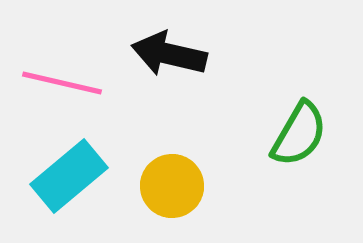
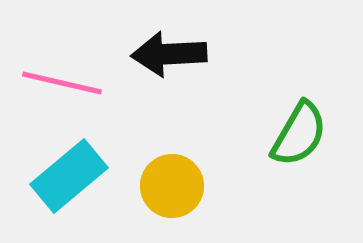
black arrow: rotated 16 degrees counterclockwise
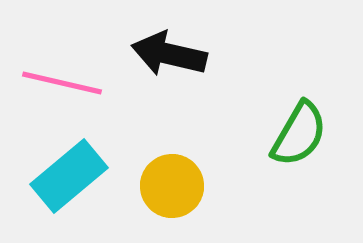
black arrow: rotated 16 degrees clockwise
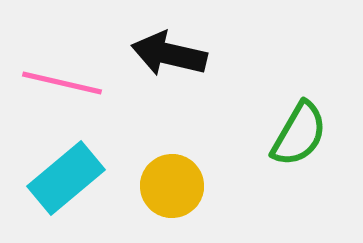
cyan rectangle: moved 3 px left, 2 px down
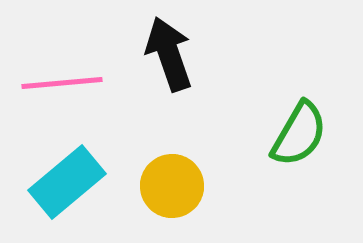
black arrow: rotated 58 degrees clockwise
pink line: rotated 18 degrees counterclockwise
cyan rectangle: moved 1 px right, 4 px down
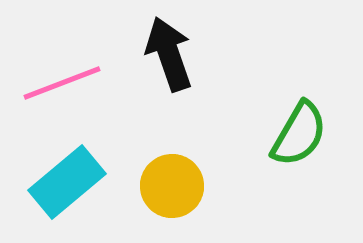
pink line: rotated 16 degrees counterclockwise
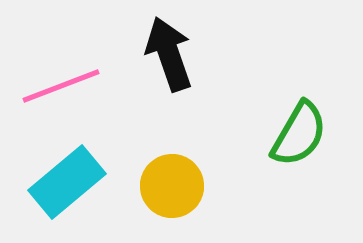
pink line: moved 1 px left, 3 px down
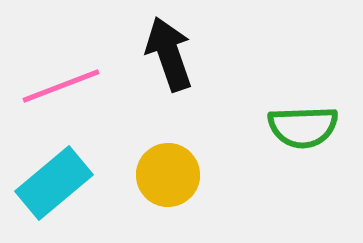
green semicircle: moved 4 px right, 7 px up; rotated 58 degrees clockwise
cyan rectangle: moved 13 px left, 1 px down
yellow circle: moved 4 px left, 11 px up
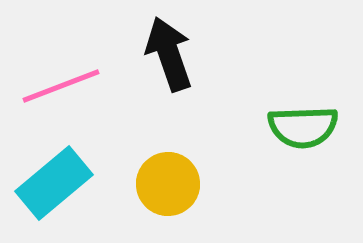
yellow circle: moved 9 px down
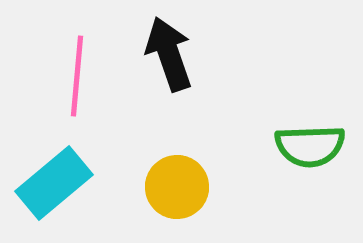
pink line: moved 16 px right, 10 px up; rotated 64 degrees counterclockwise
green semicircle: moved 7 px right, 19 px down
yellow circle: moved 9 px right, 3 px down
